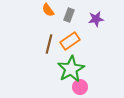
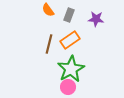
purple star: rotated 14 degrees clockwise
orange rectangle: moved 1 px up
pink circle: moved 12 px left
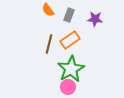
purple star: moved 1 px left
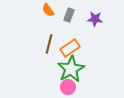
orange rectangle: moved 8 px down
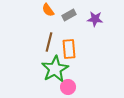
gray rectangle: rotated 40 degrees clockwise
brown line: moved 2 px up
orange rectangle: moved 1 px left, 1 px down; rotated 60 degrees counterclockwise
green star: moved 16 px left
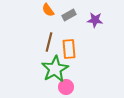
purple star: moved 1 px down
pink circle: moved 2 px left
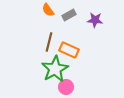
orange rectangle: moved 1 px down; rotated 60 degrees counterclockwise
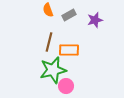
orange semicircle: rotated 16 degrees clockwise
purple star: rotated 21 degrees counterclockwise
orange rectangle: rotated 24 degrees counterclockwise
green star: moved 2 px left, 1 px down; rotated 16 degrees clockwise
pink circle: moved 1 px up
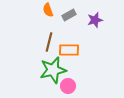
pink circle: moved 2 px right
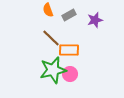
brown line: moved 2 px right, 4 px up; rotated 60 degrees counterclockwise
pink circle: moved 2 px right, 12 px up
